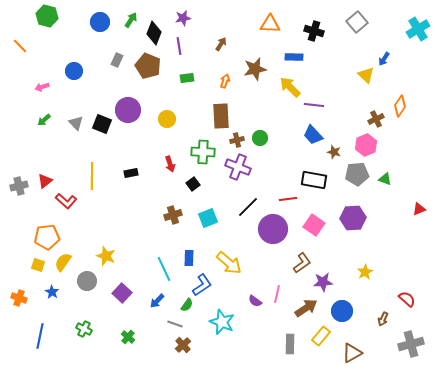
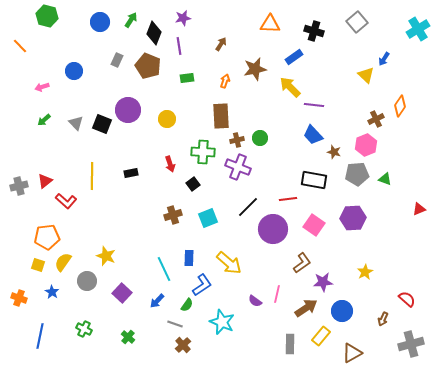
blue rectangle at (294, 57): rotated 36 degrees counterclockwise
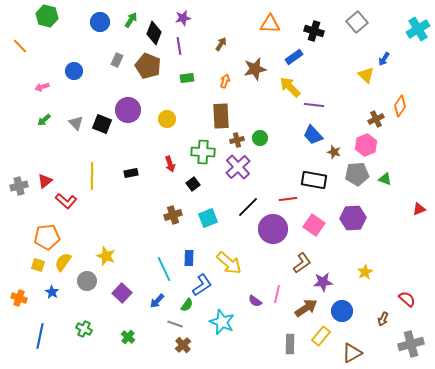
purple cross at (238, 167): rotated 25 degrees clockwise
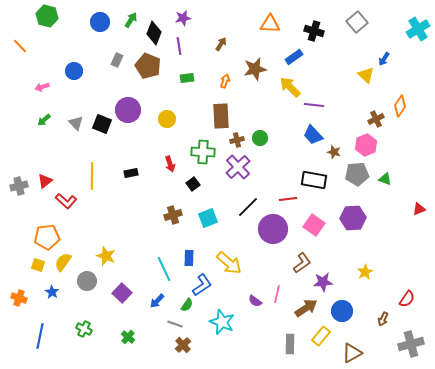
red semicircle at (407, 299): rotated 84 degrees clockwise
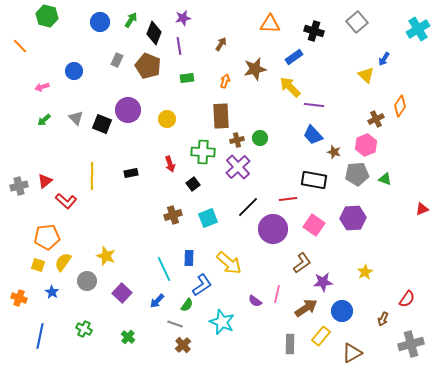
gray triangle at (76, 123): moved 5 px up
red triangle at (419, 209): moved 3 px right
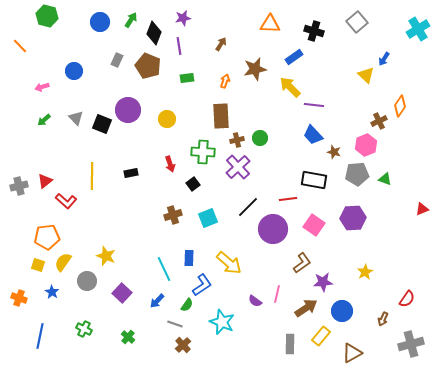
brown cross at (376, 119): moved 3 px right, 2 px down
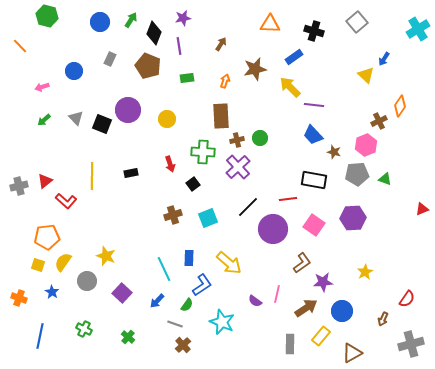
gray rectangle at (117, 60): moved 7 px left, 1 px up
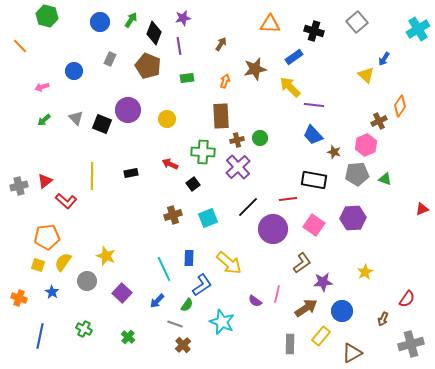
red arrow at (170, 164): rotated 133 degrees clockwise
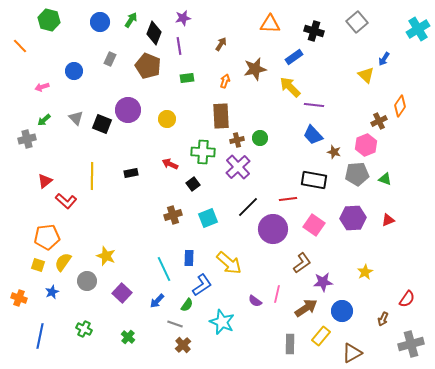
green hexagon at (47, 16): moved 2 px right, 4 px down
gray cross at (19, 186): moved 8 px right, 47 px up
red triangle at (422, 209): moved 34 px left, 11 px down
blue star at (52, 292): rotated 16 degrees clockwise
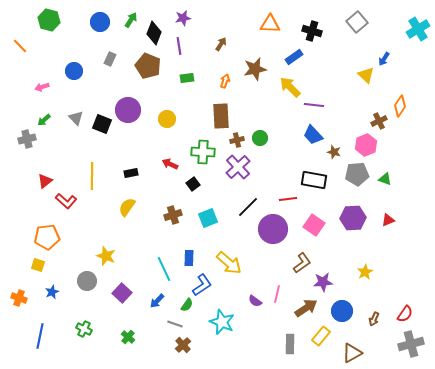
black cross at (314, 31): moved 2 px left
yellow semicircle at (63, 262): moved 64 px right, 55 px up
red semicircle at (407, 299): moved 2 px left, 15 px down
brown arrow at (383, 319): moved 9 px left
